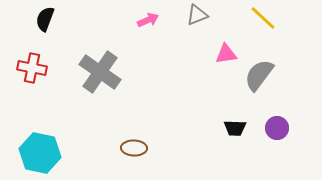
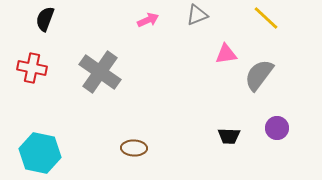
yellow line: moved 3 px right
black trapezoid: moved 6 px left, 8 px down
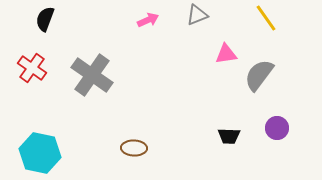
yellow line: rotated 12 degrees clockwise
red cross: rotated 24 degrees clockwise
gray cross: moved 8 px left, 3 px down
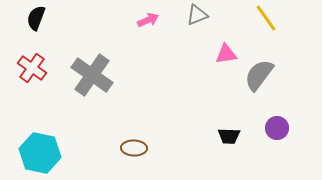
black semicircle: moved 9 px left, 1 px up
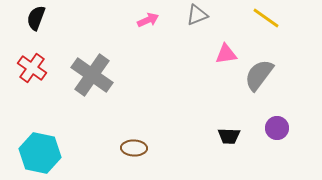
yellow line: rotated 20 degrees counterclockwise
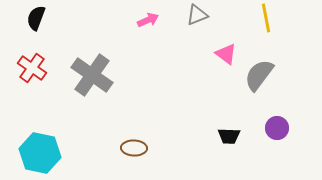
yellow line: rotated 44 degrees clockwise
pink triangle: rotated 45 degrees clockwise
